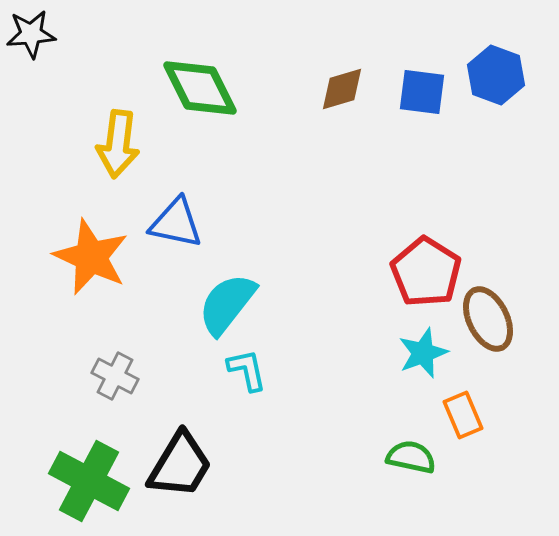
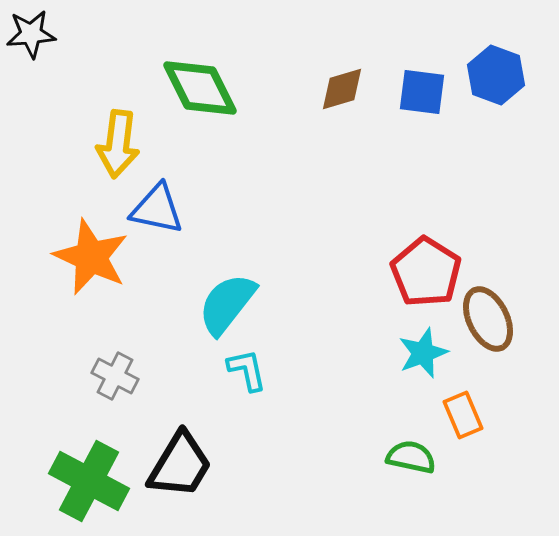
blue triangle: moved 19 px left, 14 px up
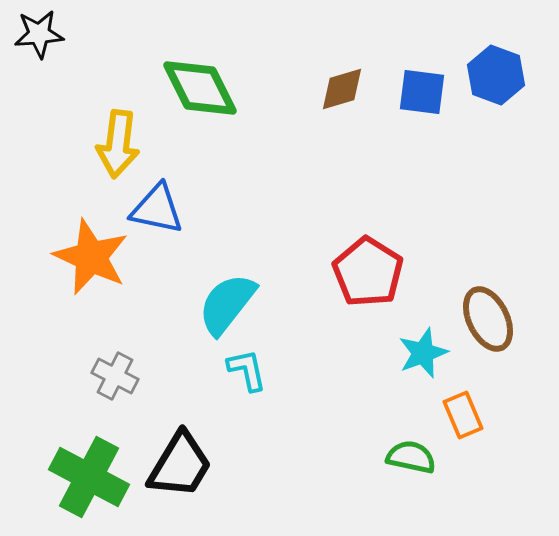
black star: moved 8 px right
red pentagon: moved 58 px left
green cross: moved 4 px up
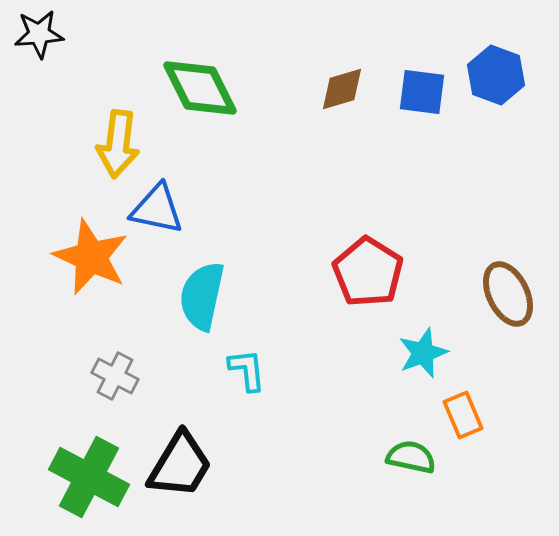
cyan semicircle: moved 25 px left, 8 px up; rotated 26 degrees counterclockwise
brown ellipse: moved 20 px right, 25 px up
cyan L-shape: rotated 6 degrees clockwise
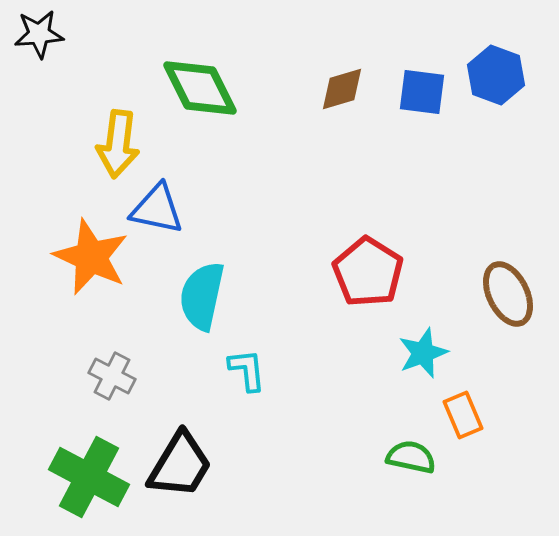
gray cross: moved 3 px left
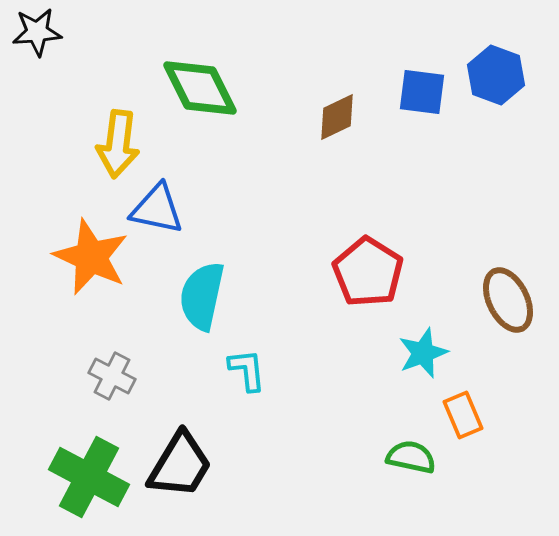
black star: moved 2 px left, 2 px up
brown diamond: moved 5 px left, 28 px down; rotated 9 degrees counterclockwise
brown ellipse: moved 6 px down
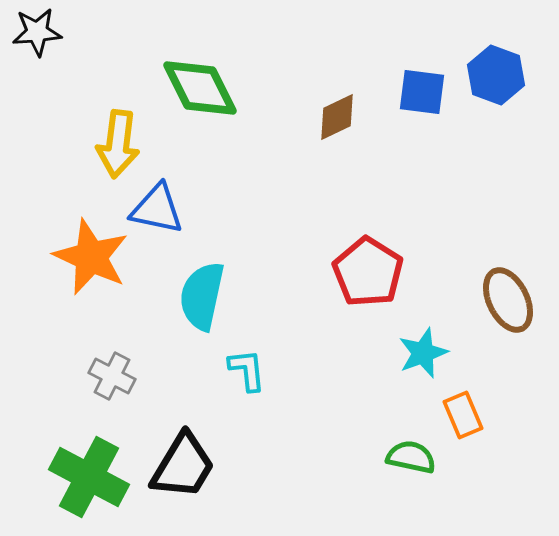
black trapezoid: moved 3 px right, 1 px down
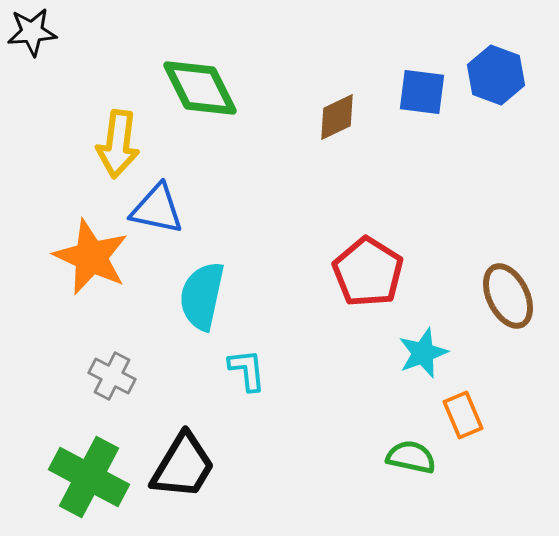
black star: moved 5 px left
brown ellipse: moved 4 px up
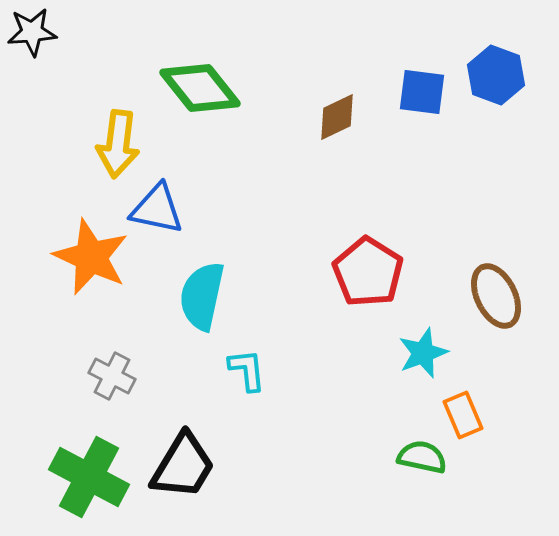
green diamond: rotated 12 degrees counterclockwise
brown ellipse: moved 12 px left
green semicircle: moved 11 px right
